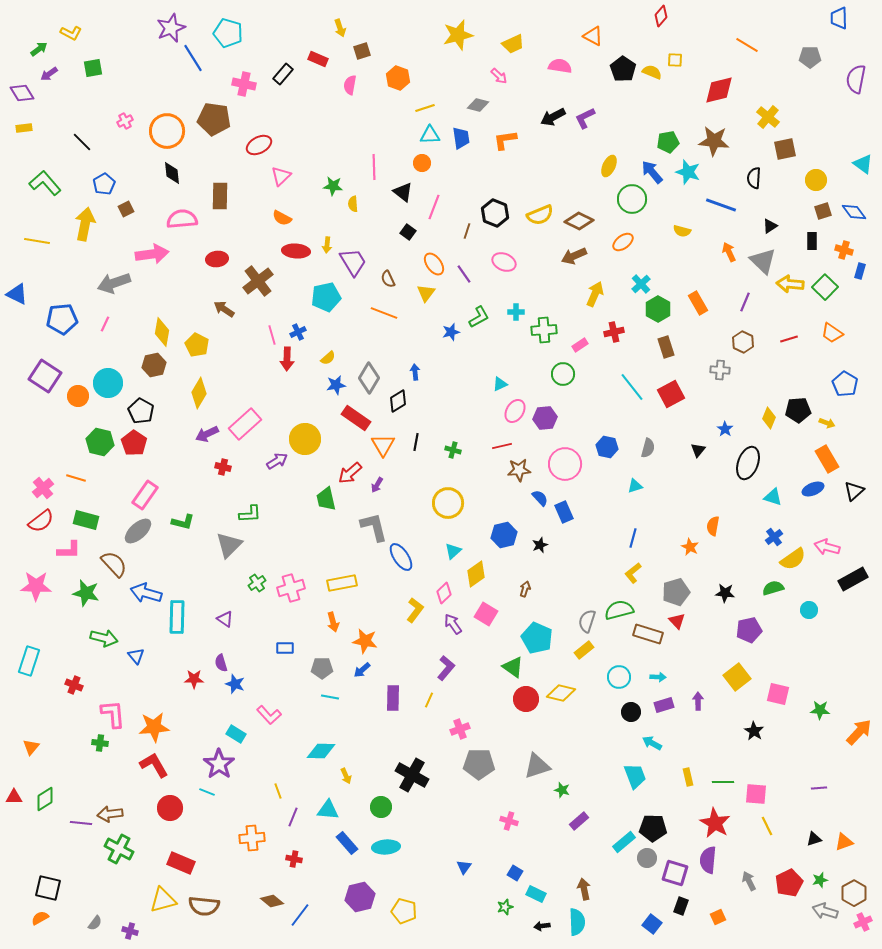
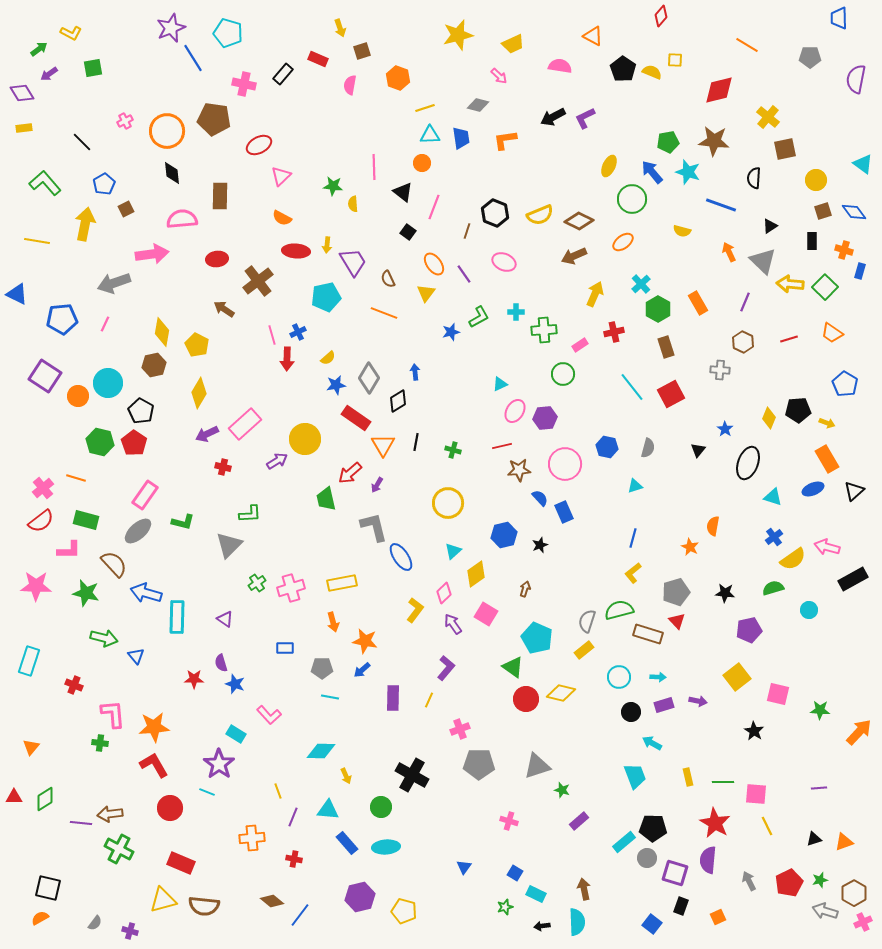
purple arrow at (698, 701): rotated 102 degrees clockwise
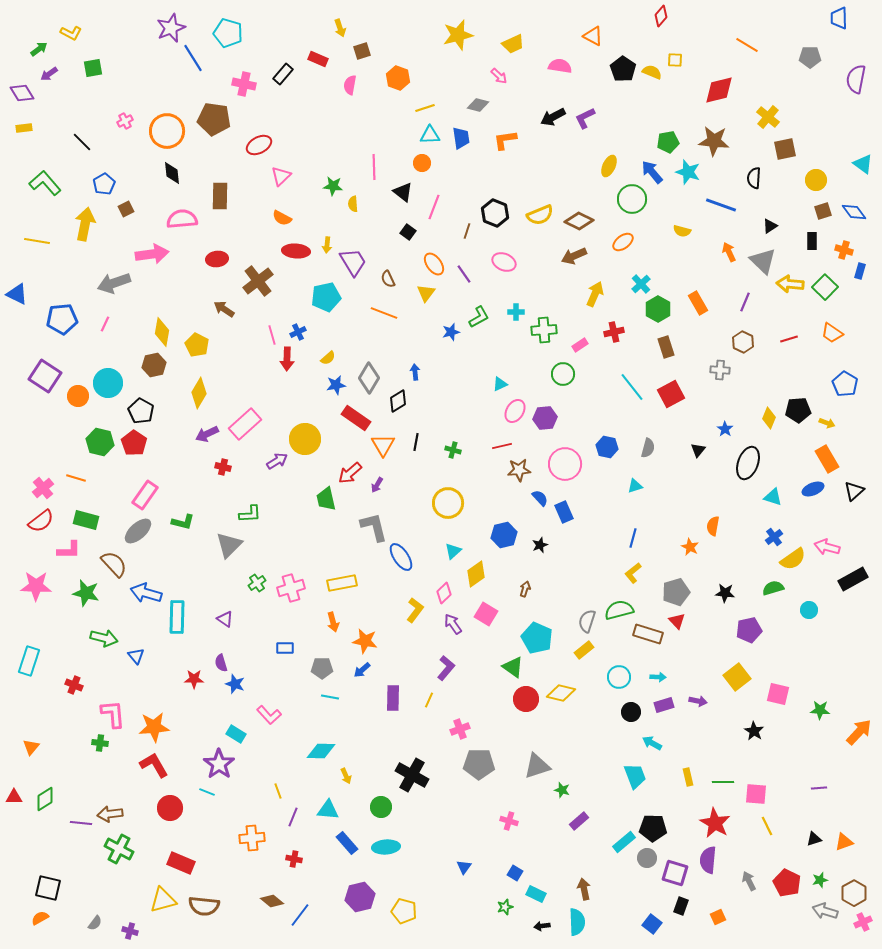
red pentagon at (789, 883): moved 2 px left; rotated 20 degrees counterclockwise
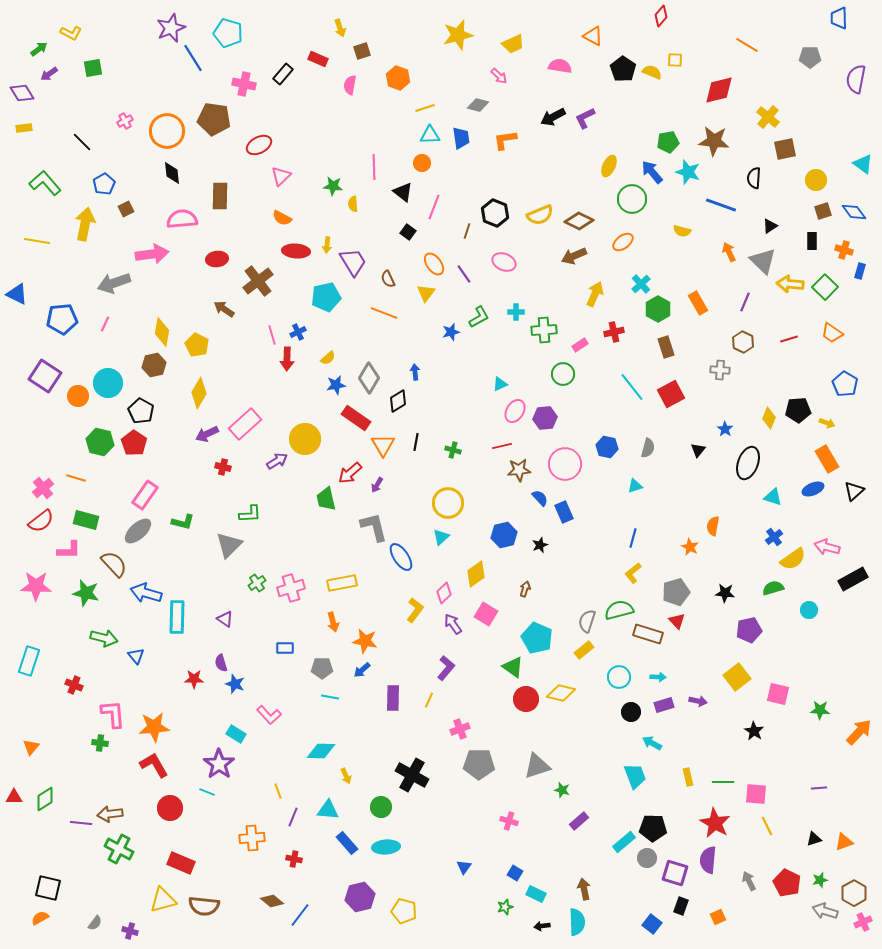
cyan triangle at (453, 551): moved 12 px left, 14 px up
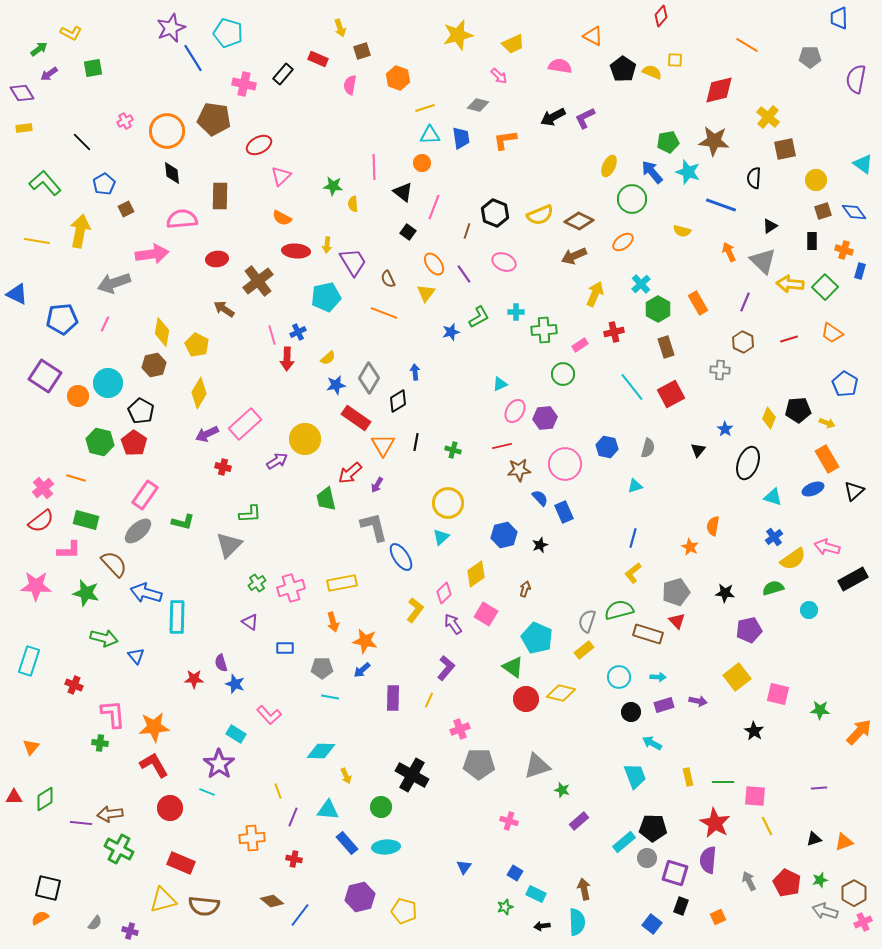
yellow arrow at (85, 224): moved 5 px left, 7 px down
purple triangle at (225, 619): moved 25 px right, 3 px down
pink square at (756, 794): moved 1 px left, 2 px down
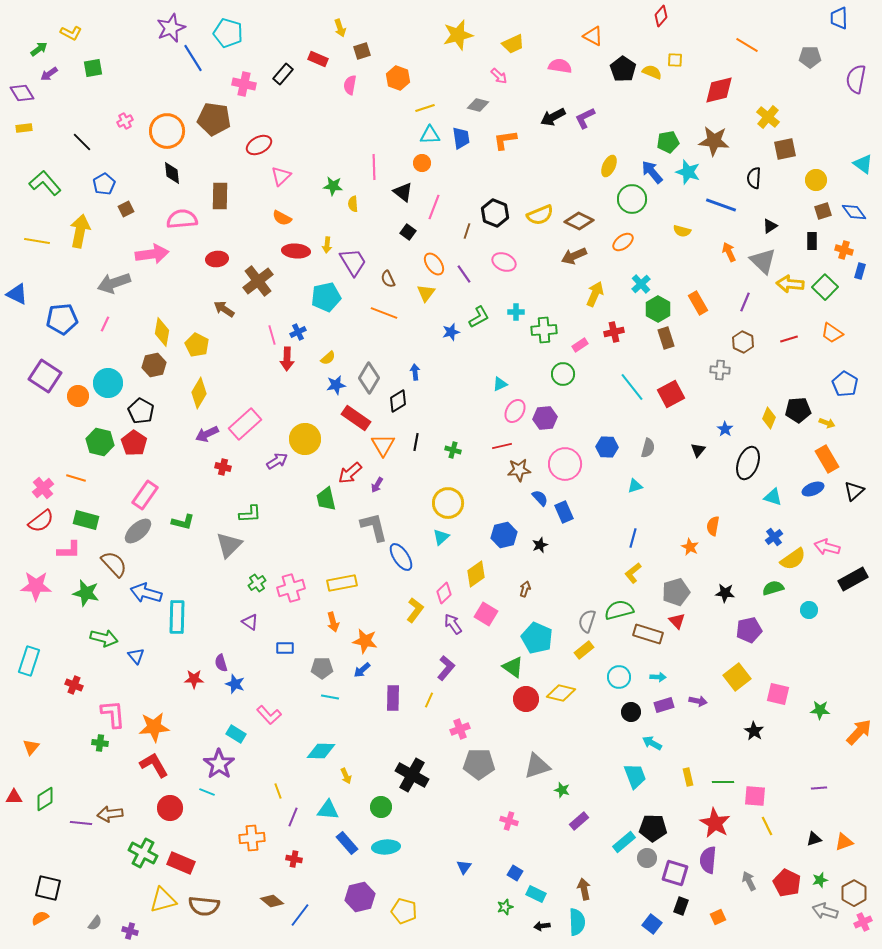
brown rectangle at (666, 347): moved 9 px up
blue hexagon at (607, 447): rotated 10 degrees counterclockwise
green cross at (119, 849): moved 24 px right, 4 px down
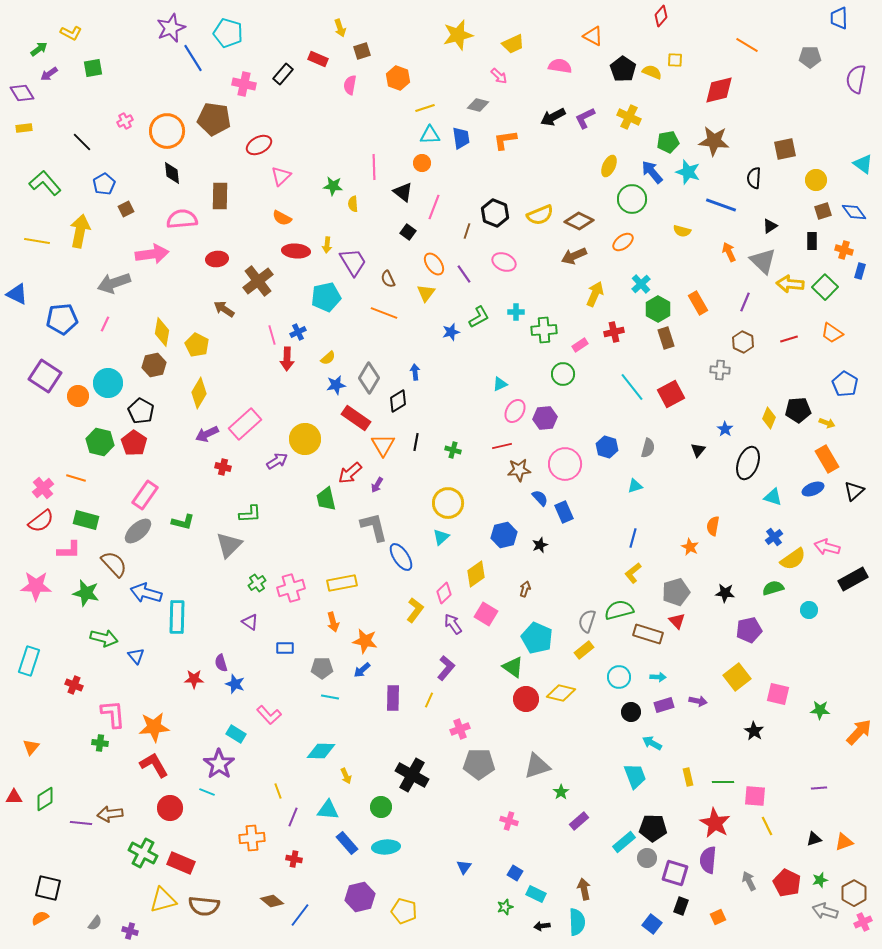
yellow cross at (768, 117): moved 139 px left; rotated 15 degrees counterclockwise
blue hexagon at (607, 447): rotated 15 degrees clockwise
green star at (562, 790): moved 1 px left, 2 px down; rotated 21 degrees clockwise
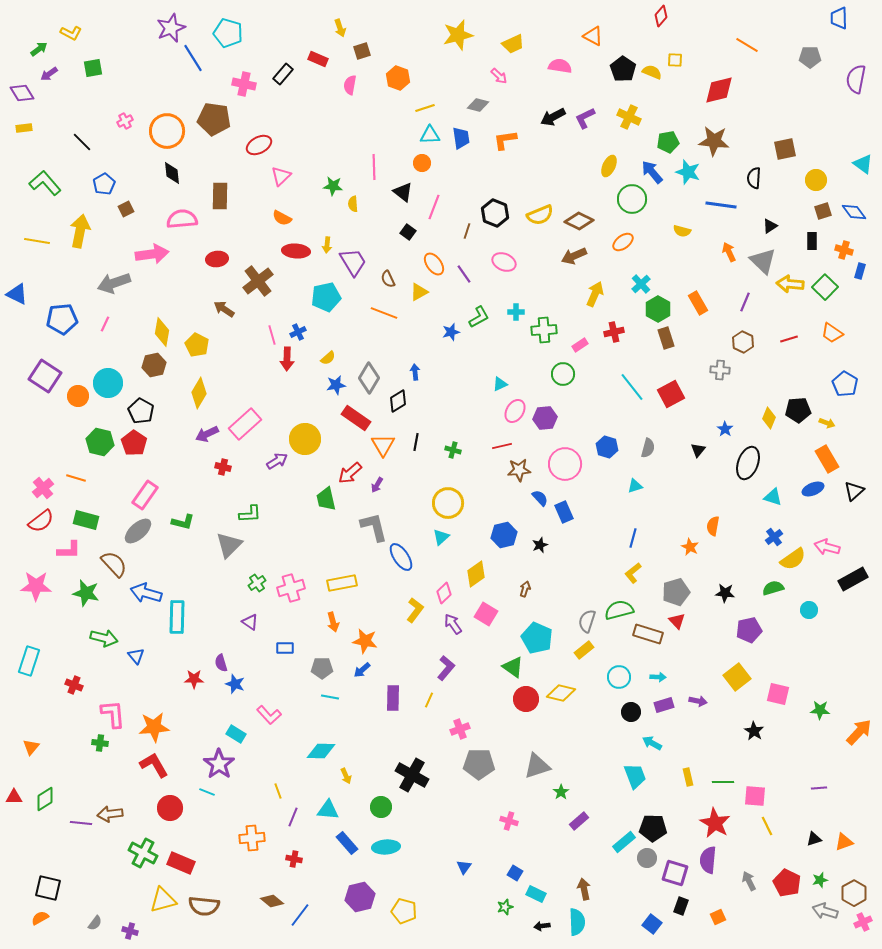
blue line at (721, 205): rotated 12 degrees counterclockwise
yellow triangle at (426, 293): moved 7 px left, 1 px up; rotated 24 degrees clockwise
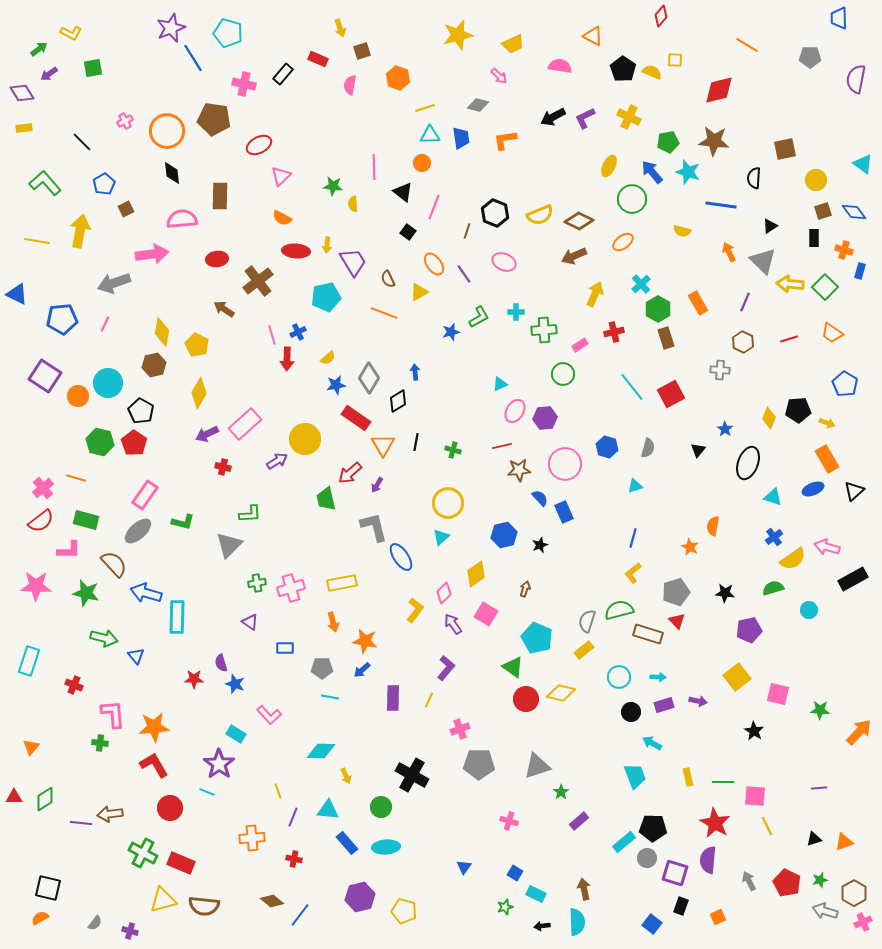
black rectangle at (812, 241): moved 2 px right, 3 px up
green cross at (257, 583): rotated 24 degrees clockwise
